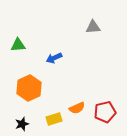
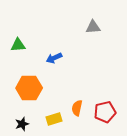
orange hexagon: rotated 25 degrees clockwise
orange semicircle: rotated 126 degrees clockwise
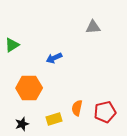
green triangle: moved 6 px left; rotated 28 degrees counterclockwise
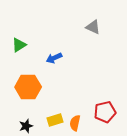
gray triangle: rotated 28 degrees clockwise
green triangle: moved 7 px right
orange hexagon: moved 1 px left, 1 px up
orange semicircle: moved 2 px left, 15 px down
yellow rectangle: moved 1 px right, 1 px down
black star: moved 4 px right, 2 px down
